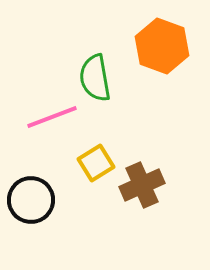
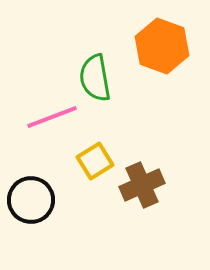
yellow square: moved 1 px left, 2 px up
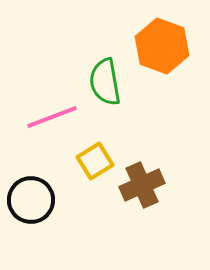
green semicircle: moved 10 px right, 4 px down
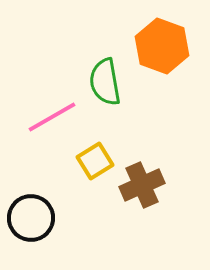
pink line: rotated 9 degrees counterclockwise
black circle: moved 18 px down
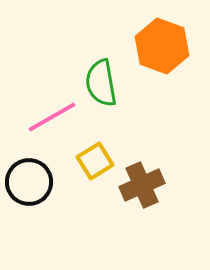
green semicircle: moved 4 px left, 1 px down
black circle: moved 2 px left, 36 px up
